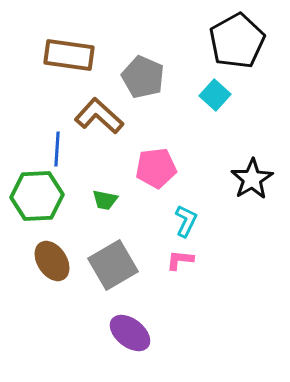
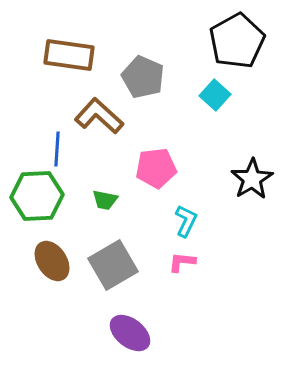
pink L-shape: moved 2 px right, 2 px down
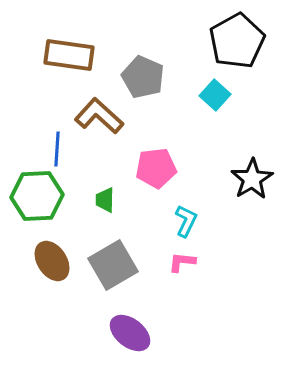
green trapezoid: rotated 80 degrees clockwise
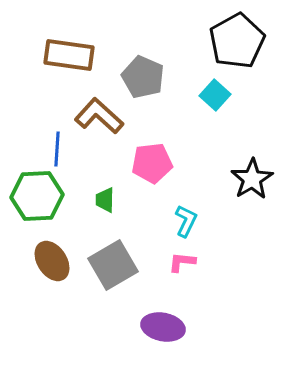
pink pentagon: moved 4 px left, 5 px up
purple ellipse: moved 33 px right, 6 px up; rotated 27 degrees counterclockwise
